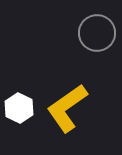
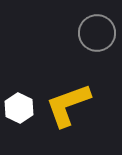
yellow L-shape: moved 1 px right, 3 px up; rotated 15 degrees clockwise
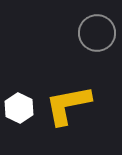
yellow L-shape: rotated 9 degrees clockwise
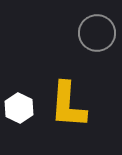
yellow L-shape: rotated 75 degrees counterclockwise
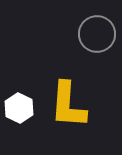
gray circle: moved 1 px down
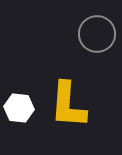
white hexagon: rotated 20 degrees counterclockwise
